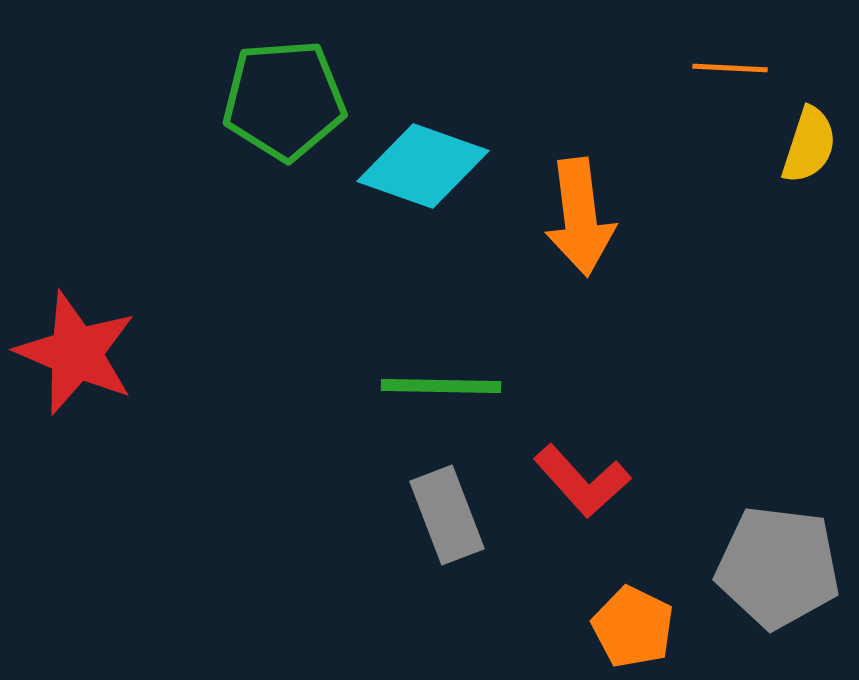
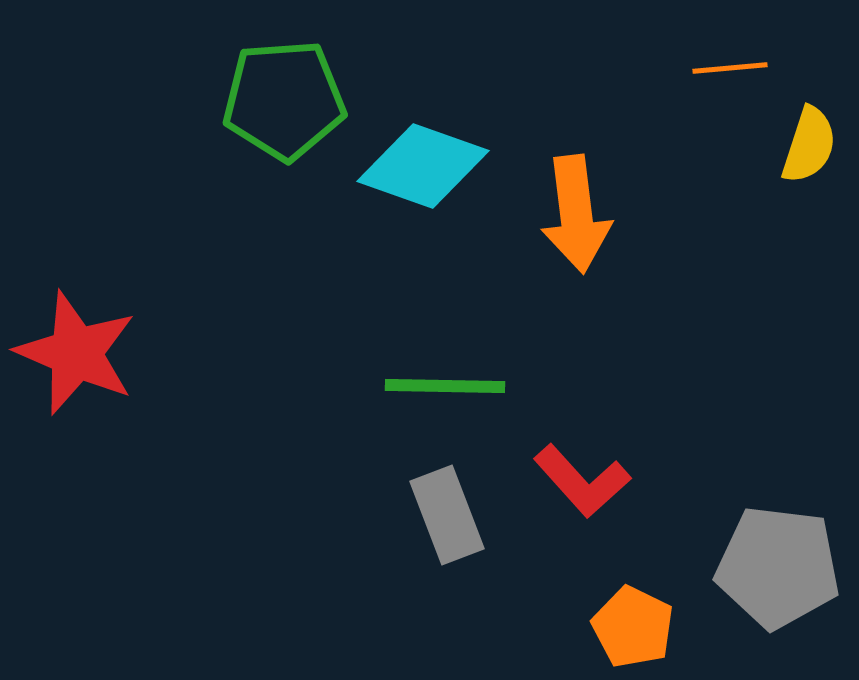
orange line: rotated 8 degrees counterclockwise
orange arrow: moved 4 px left, 3 px up
green line: moved 4 px right
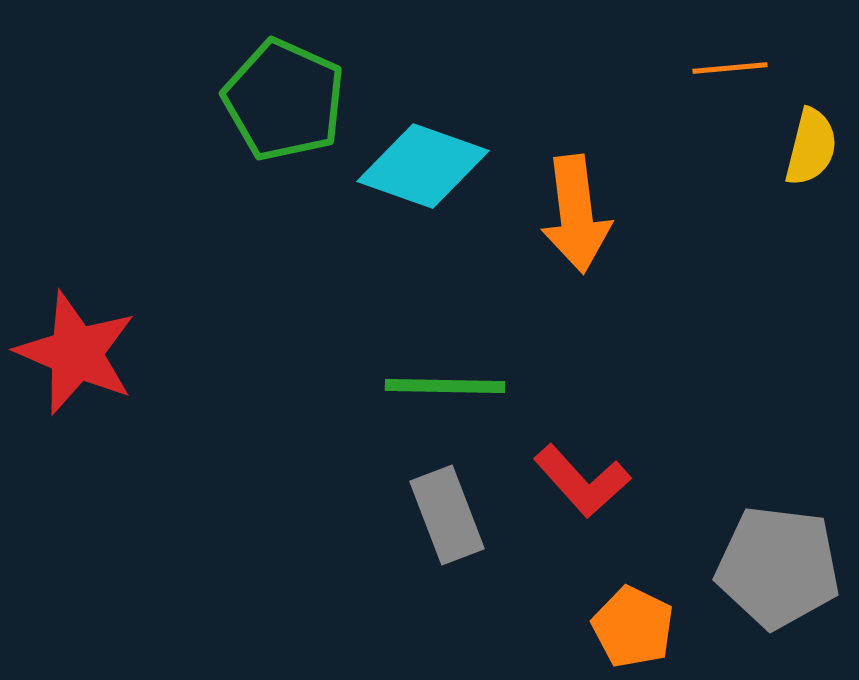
green pentagon: rotated 28 degrees clockwise
yellow semicircle: moved 2 px right, 2 px down; rotated 4 degrees counterclockwise
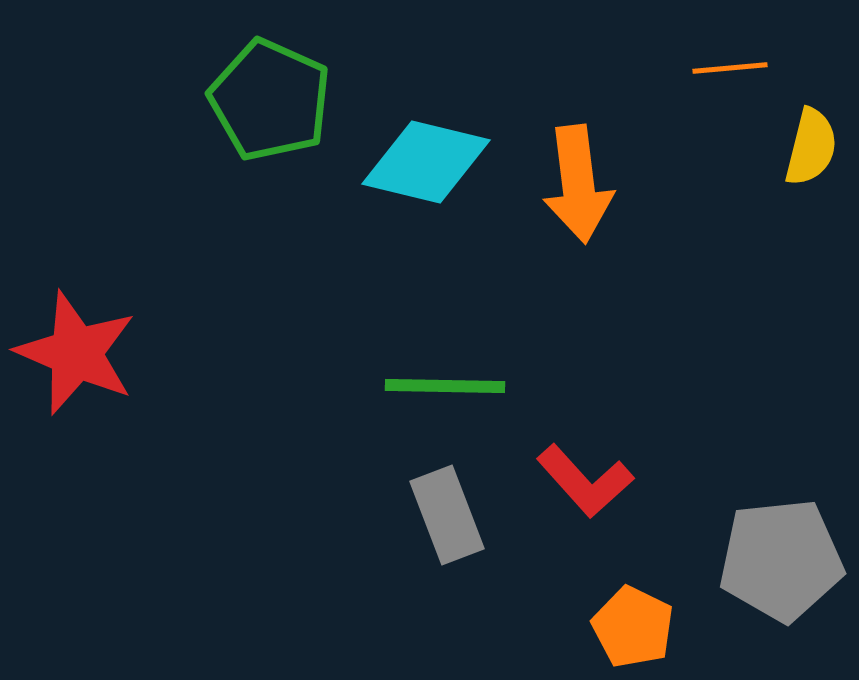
green pentagon: moved 14 px left
cyan diamond: moved 3 px right, 4 px up; rotated 6 degrees counterclockwise
orange arrow: moved 2 px right, 30 px up
red L-shape: moved 3 px right
gray pentagon: moved 3 px right, 7 px up; rotated 13 degrees counterclockwise
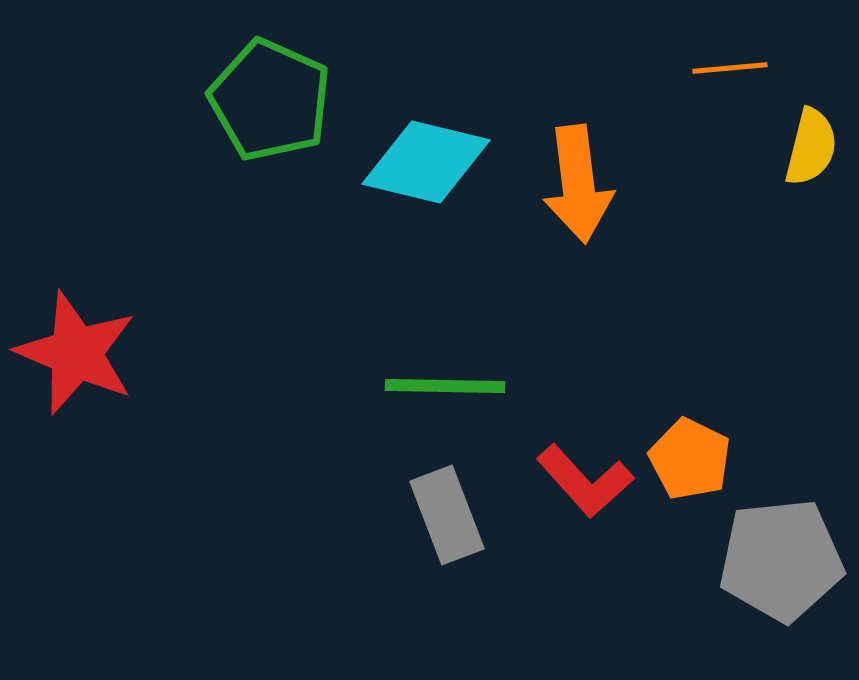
orange pentagon: moved 57 px right, 168 px up
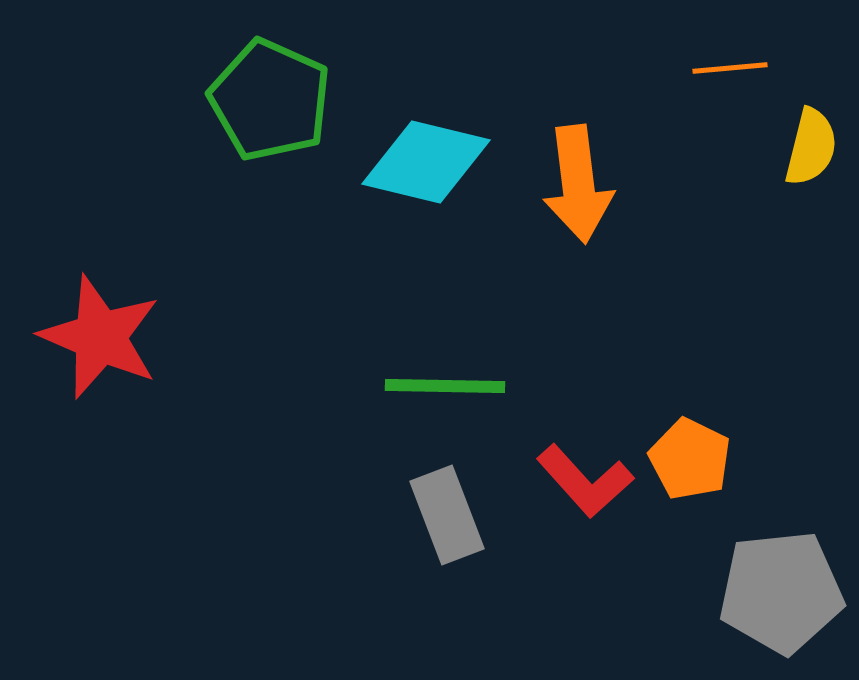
red star: moved 24 px right, 16 px up
gray pentagon: moved 32 px down
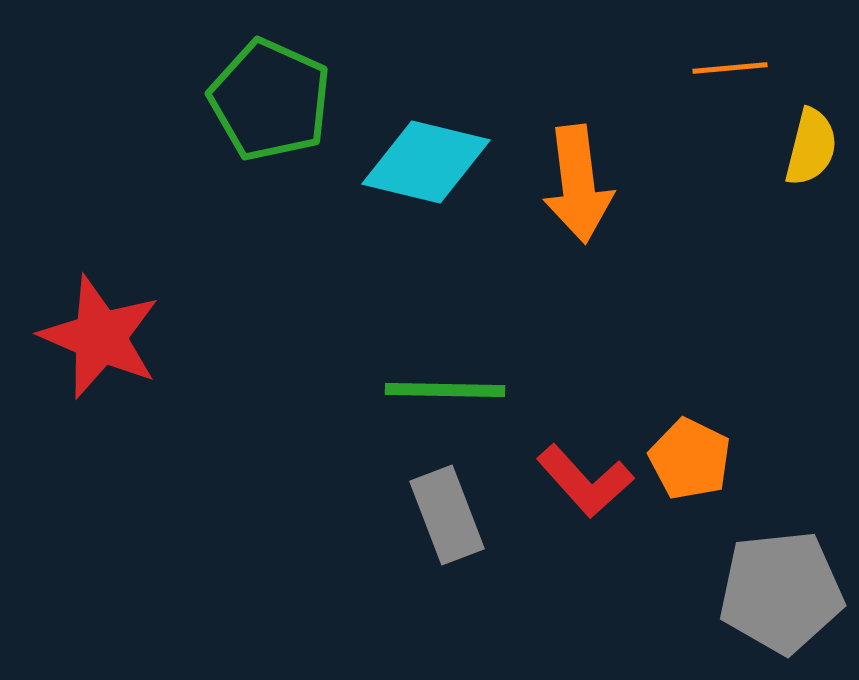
green line: moved 4 px down
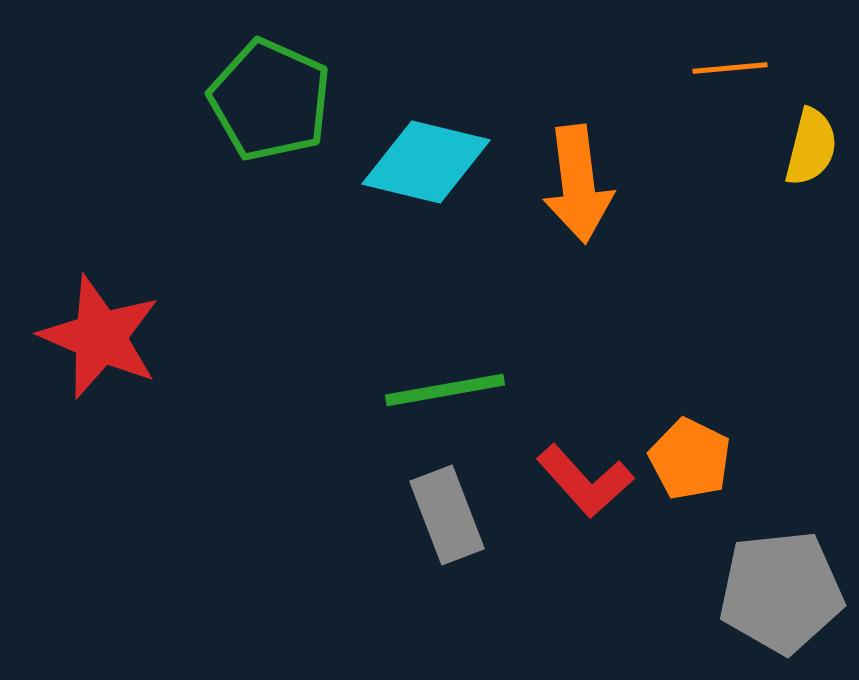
green line: rotated 11 degrees counterclockwise
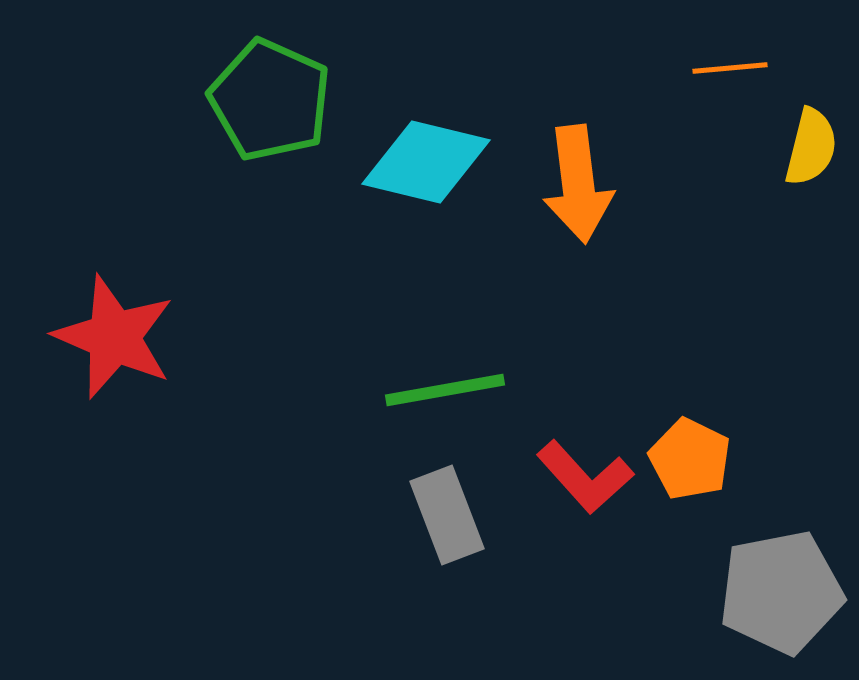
red star: moved 14 px right
red L-shape: moved 4 px up
gray pentagon: rotated 5 degrees counterclockwise
